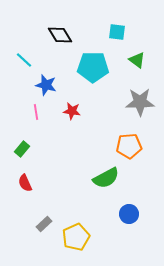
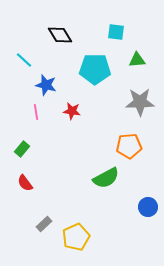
cyan square: moved 1 px left
green triangle: rotated 42 degrees counterclockwise
cyan pentagon: moved 2 px right, 2 px down
red semicircle: rotated 12 degrees counterclockwise
blue circle: moved 19 px right, 7 px up
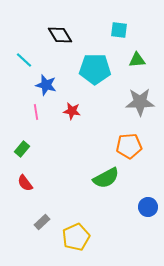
cyan square: moved 3 px right, 2 px up
gray rectangle: moved 2 px left, 2 px up
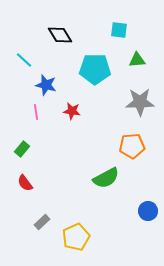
orange pentagon: moved 3 px right
blue circle: moved 4 px down
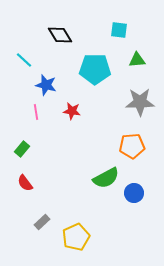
blue circle: moved 14 px left, 18 px up
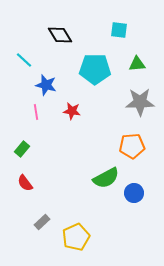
green triangle: moved 4 px down
